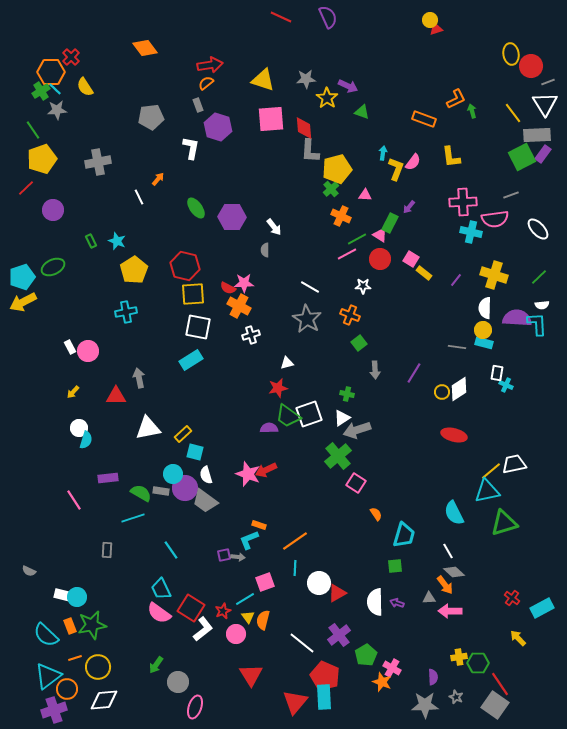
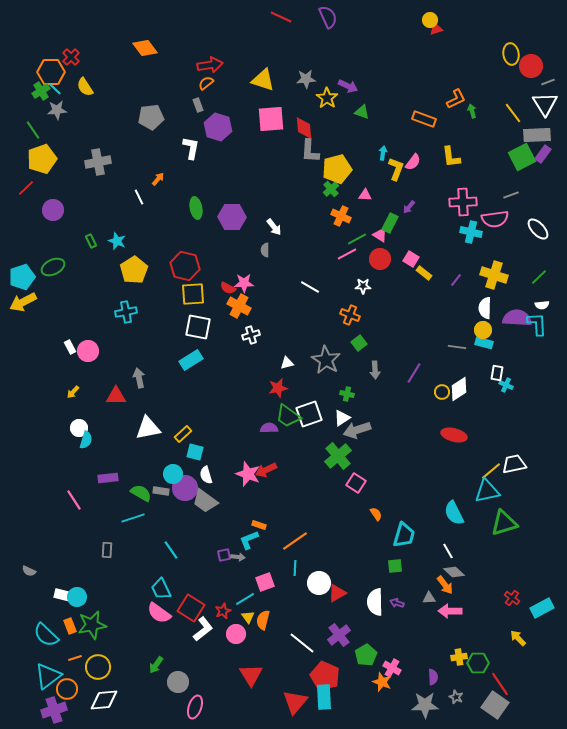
green ellipse at (196, 208): rotated 25 degrees clockwise
gray star at (307, 319): moved 19 px right, 41 px down
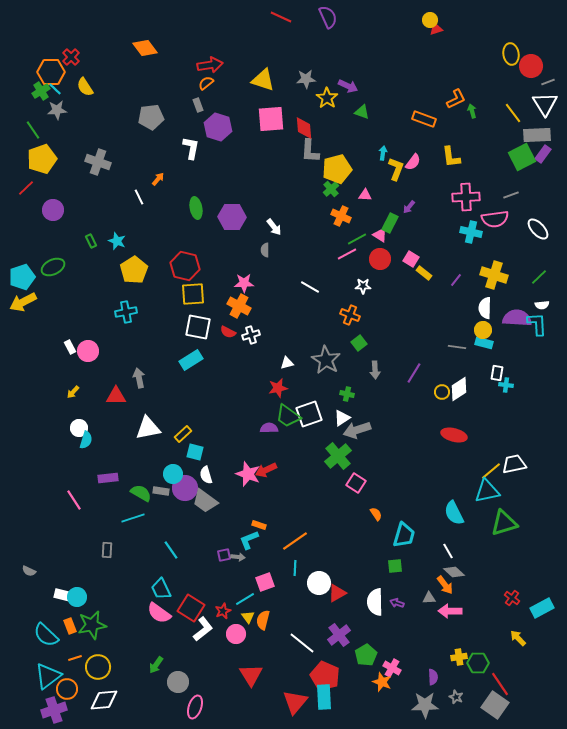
gray cross at (98, 162): rotated 30 degrees clockwise
pink cross at (463, 202): moved 3 px right, 5 px up
red semicircle at (228, 288): moved 44 px down
cyan cross at (506, 385): rotated 16 degrees counterclockwise
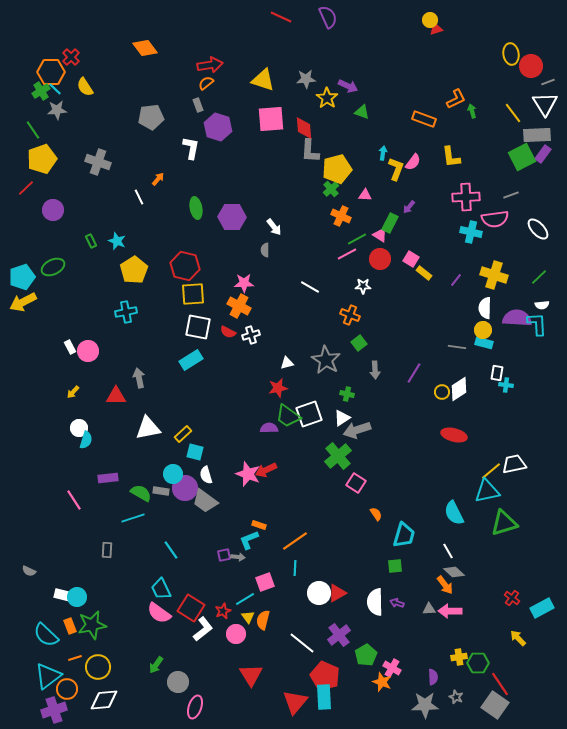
white circle at (319, 583): moved 10 px down
gray triangle at (429, 598): moved 11 px down
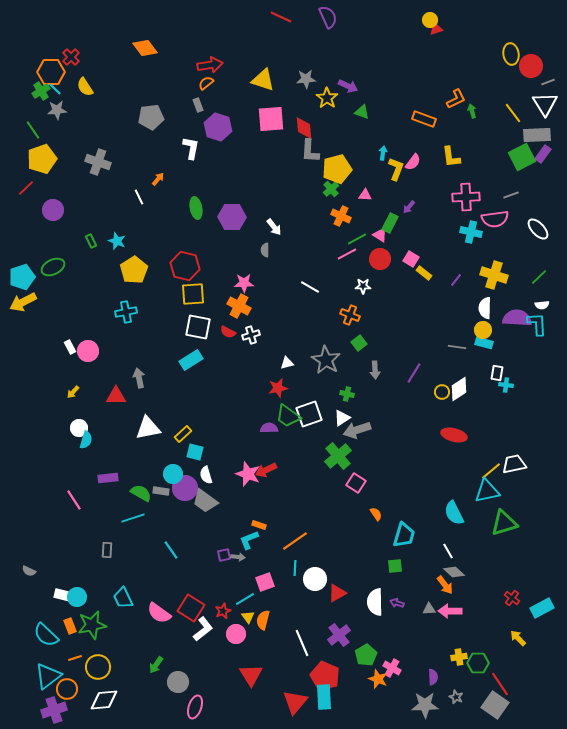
cyan trapezoid at (161, 589): moved 38 px left, 9 px down
white circle at (319, 593): moved 4 px left, 14 px up
white line at (302, 643): rotated 28 degrees clockwise
orange star at (382, 682): moved 4 px left, 3 px up
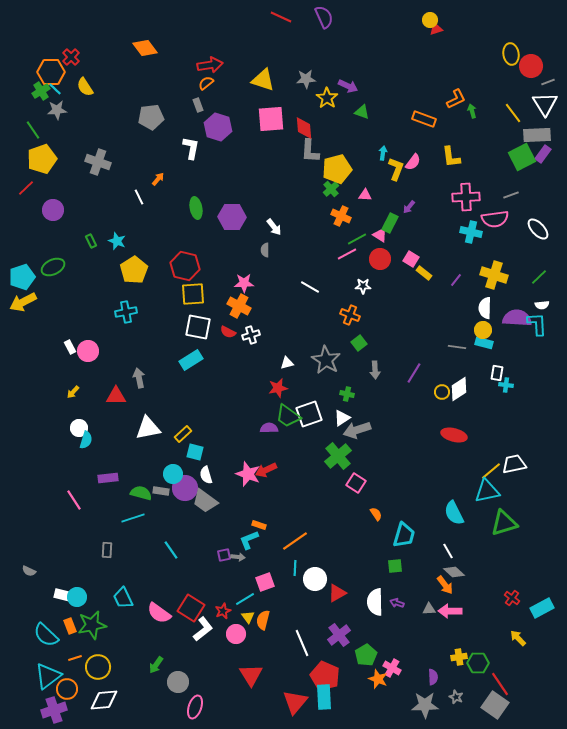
purple semicircle at (328, 17): moved 4 px left
green semicircle at (141, 493): rotated 15 degrees counterclockwise
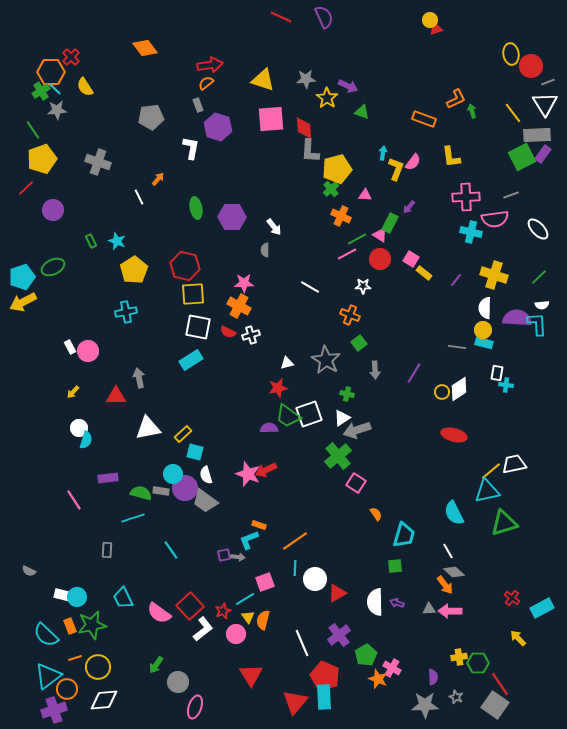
red square at (191, 608): moved 1 px left, 2 px up; rotated 16 degrees clockwise
